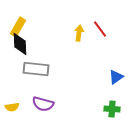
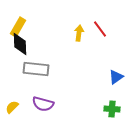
yellow semicircle: rotated 144 degrees clockwise
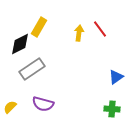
yellow rectangle: moved 21 px right
black diamond: rotated 65 degrees clockwise
gray rectangle: moved 4 px left; rotated 40 degrees counterclockwise
yellow semicircle: moved 2 px left
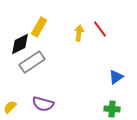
gray rectangle: moved 7 px up
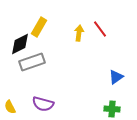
gray rectangle: rotated 15 degrees clockwise
yellow semicircle: rotated 72 degrees counterclockwise
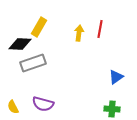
red line: rotated 48 degrees clockwise
black diamond: rotated 30 degrees clockwise
gray rectangle: moved 1 px right, 1 px down
yellow semicircle: moved 3 px right
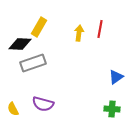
yellow semicircle: moved 2 px down
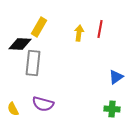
gray rectangle: rotated 65 degrees counterclockwise
